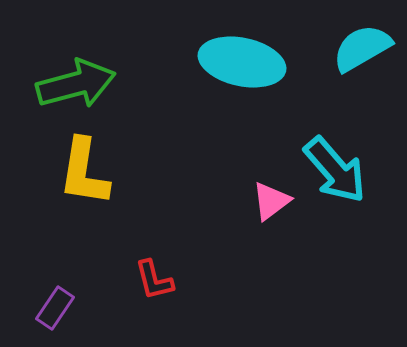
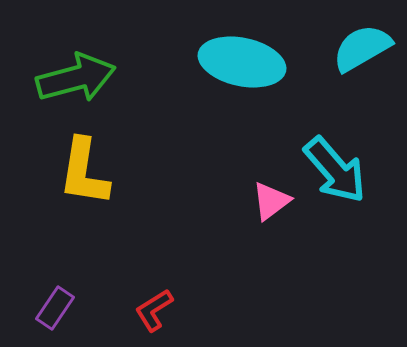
green arrow: moved 6 px up
red L-shape: moved 30 px down; rotated 72 degrees clockwise
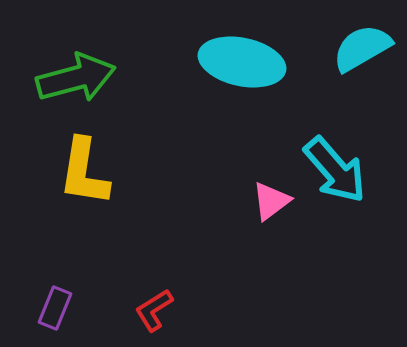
purple rectangle: rotated 12 degrees counterclockwise
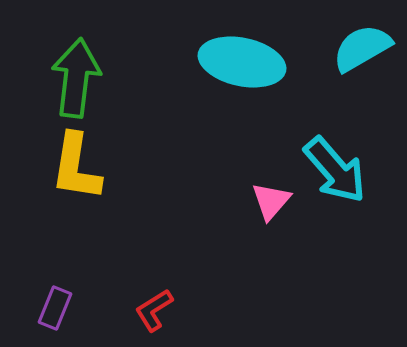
green arrow: rotated 68 degrees counterclockwise
yellow L-shape: moved 8 px left, 5 px up
pink triangle: rotated 12 degrees counterclockwise
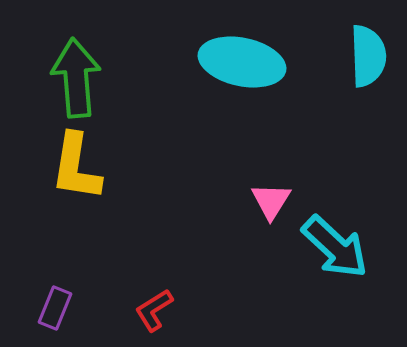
cyan semicircle: moved 6 px right, 8 px down; rotated 118 degrees clockwise
green arrow: rotated 12 degrees counterclockwise
cyan arrow: moved 77 px down; rotated 6 degrees counterclockwise
pink triangle: rotated 9 degrees counterclockwise
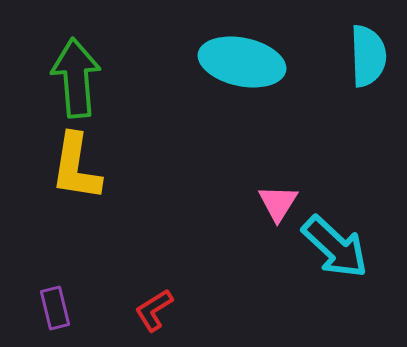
pink triangle: moved 7 px right, 2 px down
purple rectangle: rotated 36 degrees counterclockwise
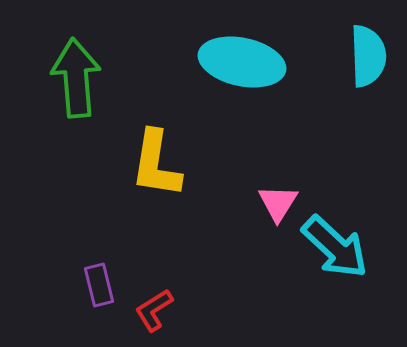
yellow L-shape: moved 80 px right, 3 px up
purple rectangle: moved 44 px right, 23 px up
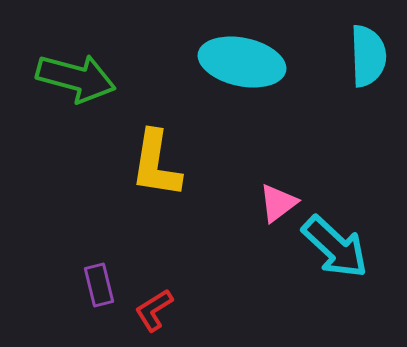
green arrow: rotated 110 degrees clockwise
pink triangle: rotated 21 degrees clockwise
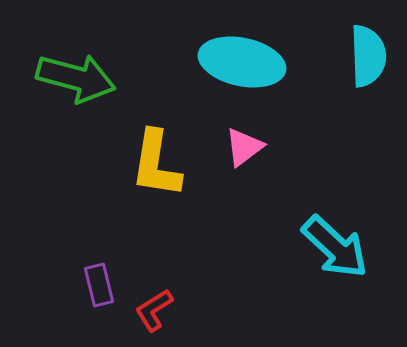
pink triangle: moved 34 px left, 56 px up
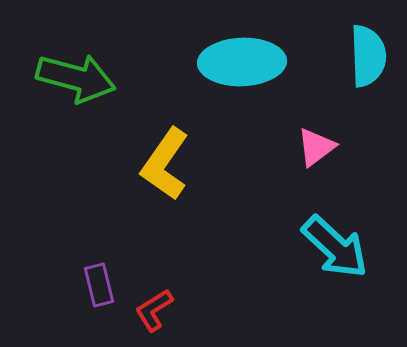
cyan ellipse: rotated 14 degrees counterclockwise
pink triangle: moved 72 px right
yellow L-shape: moved 9 px right; rotated 26 degrees clockwise
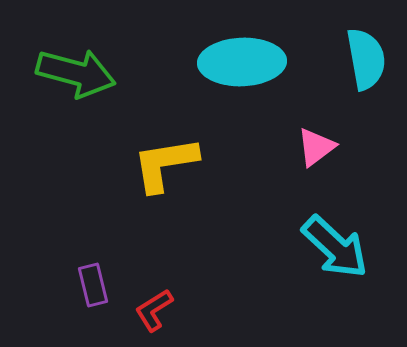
cyan semicircle: moved 2 px left, 3 px down; rotated 8 degrees counterclockwise
green arrow: moved 5 px up
yellow L-shape: rotated 46 degrees clockwise
purple rectangle: moved 6 px left
